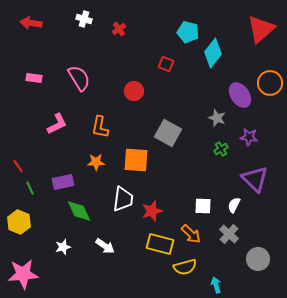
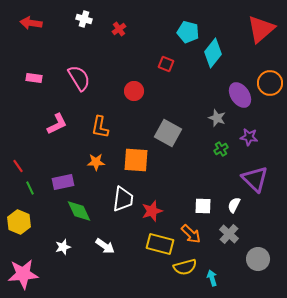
cyan arrow: moved 4 px left, 7 px up
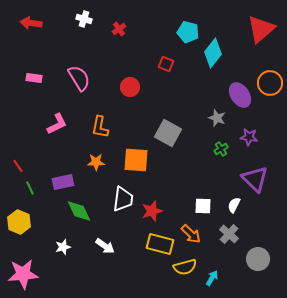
red circle: moved 4 px left, 4 px up
cyan arrow: rotated 49 degrees clockwise
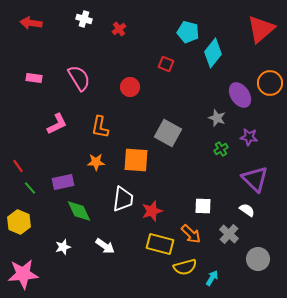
green line: rotated 16 degrees counterclockwise
white semicircle: moved 13 px right, 5 px down; rotated 98 degrees clockwise
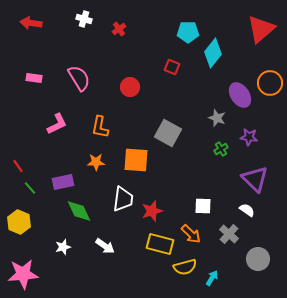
cyan pentagon: rotated 15 degrees counterclockwise
red square: moved 6 px right, 3 px down
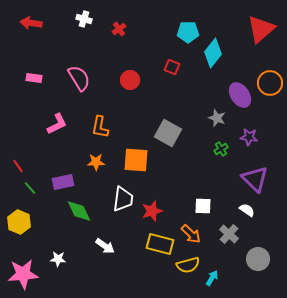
red circle: moved 7 px up
white star: moved 5 px left, 12 px down; rotated 21 degrees clockwise
yellow semicircle: moved 3 px right, 2 px up
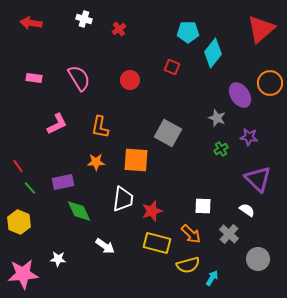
purple triangle: moved 3 px right
yellow rectangle: moved 3 px left, 1 px up
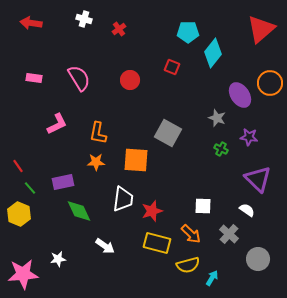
orange L-shape: moved 2 px left, 6 px down
green cross: rotated 32 degrees counterclockwise
yellow hexagon: moved 8 px up
white star: rotated 14 degrees counterclockwise
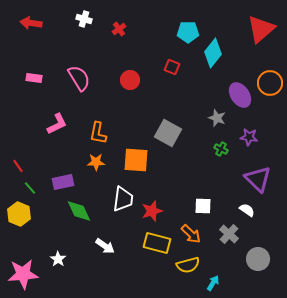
white star: rotated 28 degrees counterclockwise
cyan arrow: moved 1 px right, 5 px down
